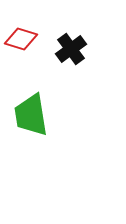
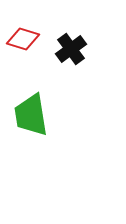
red diamond: moved 2 px right
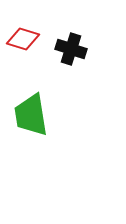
black cross: rotated 36 degrees counterclockwise
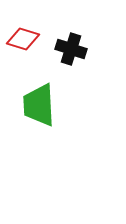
green trapezoid: moved 8 px right, 10 px up; rotated 6 degrees clockwise
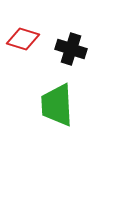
green trapezoid: moved 18 px right
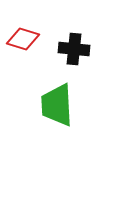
black cross: moved 3 px right; rotated 12 degrees counterclockwise
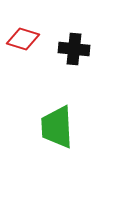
green trapezoid: moved 22 px down
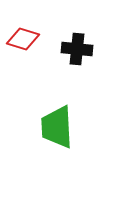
black cross: moved 3 px right
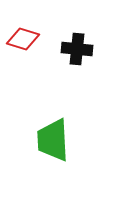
green trapezoid: moved 4 px left, 13 px down
